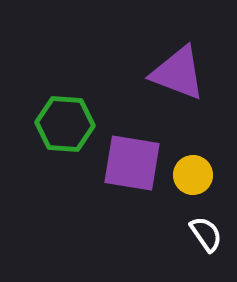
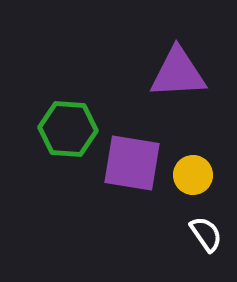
purple triangle: rotated 24 degrees counterclockwise
green hexagon: moved 3 px right, 5 px down
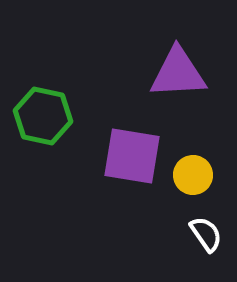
green hexagon: moved 25 px left, 13 px up; rotated 8 degrees clockwise
purple square: moved 7 px up
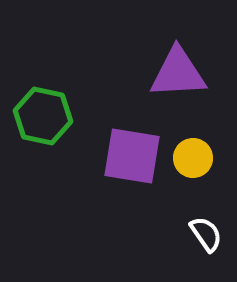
yellow circle: moved 17 px up
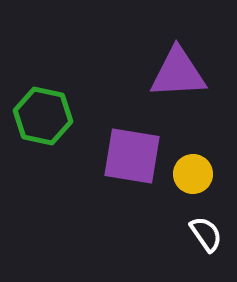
yellow circle: moved 16 px down
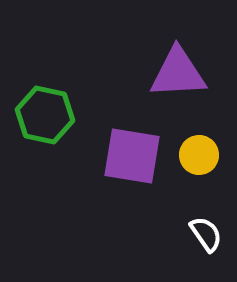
green hexagon: moved 2 px right, 1 px up
yellow circle: moved 6 px right, 19 px up
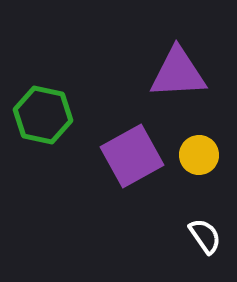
green hexagon: moved 2 px left
purple square: rotated 38 degrees counterclockwise
white semicircle: moved 1 px left, 2 px down
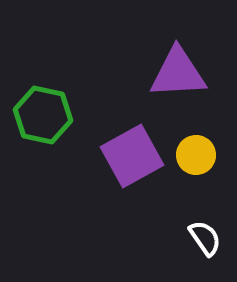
yellow circle: moved 3 px left
white semicircle: moved 2 px down
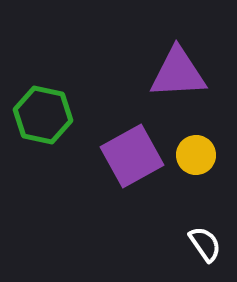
white semicircle: moved 6 px down
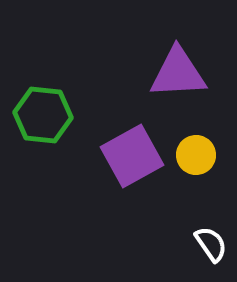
green hexagon: rotated 6 degrees counterclockwise
white semicircle: moved 6 px right
